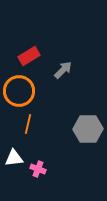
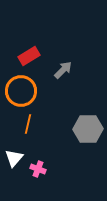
orange circle: moved 2 px right
white triangle: rotated 42 degrees counterclockwise
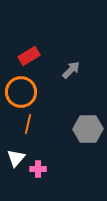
gray arrow: moved 8 px right
orange circle: moved 1 px down
white triangle: moved 2 px right
pink cross: rotated 21 degrees counterclockwise
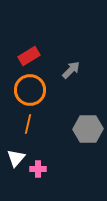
orange circle: moved 9 px right, 2 px up
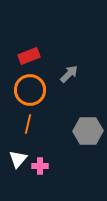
red rectangle: rotated 10 degrees clockwise
gray arrow: moved 2 px left, 4 px down
gray hexagon: moved 2 px down
white triangle: moved 2 px right, 1 px down
pink cross: moved 2 px right, 3 px up
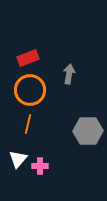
red rectangle: moved 1 px left, 2 px down
gray arrow: rotated 36 degrees counterclockwise
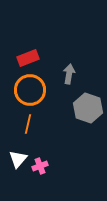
gray hexagon: moved 23 px up; rotated 20 degrees clockwise
pink cross: rotated 21 degrees counterclockwise
